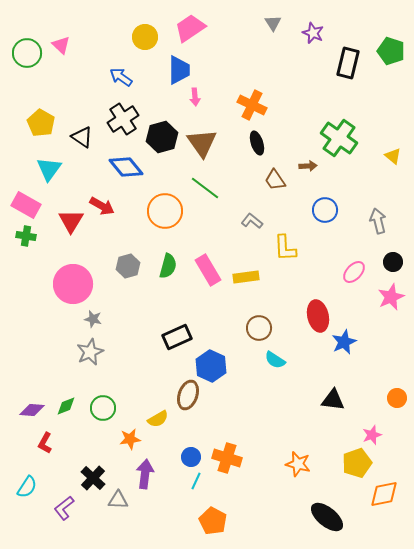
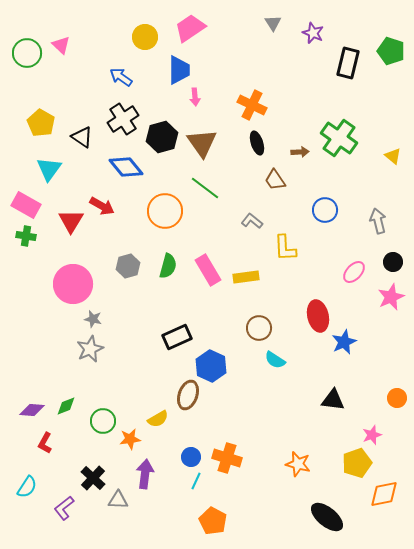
brown arrow at (308, 166): moved 8 px left, 14 px up
gray star at (90, 352): moved 3 px up
green circle at (103, 408): moved 13 px down
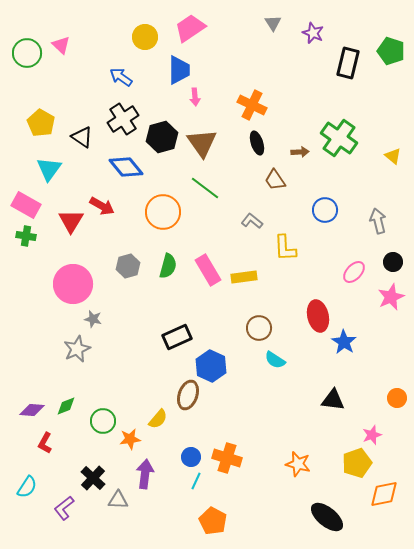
orange circle at (165, 211): moved 2 px left, 1 px down
yellow rectangle at (246, 277): moved 2 px left
blue star at (344, 342): rotated 15 degrees counterclockwise
gray star at (90, 349): moved 13 px left
yellow semicircle at (158, 419): rotated 20 degrees counterclockwise
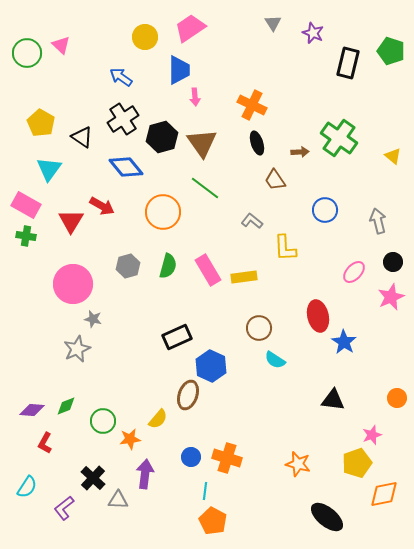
cyan line at (196, 481): moved 9 px right, 10 px down; rotated 18 degrees counterclockwise
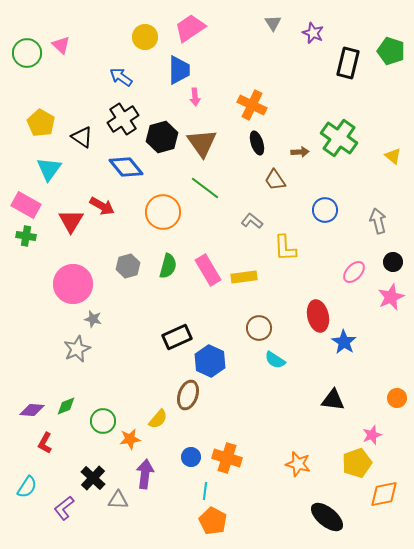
blue hexagon at (211, 366): moved 1 px left, 5 px up
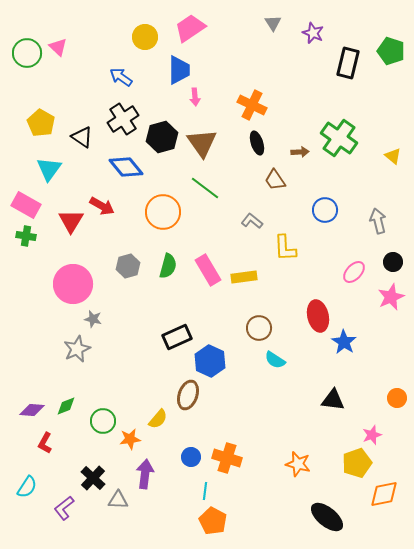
pink triangle at (61, 45): moved 3 px left, 2 px down
